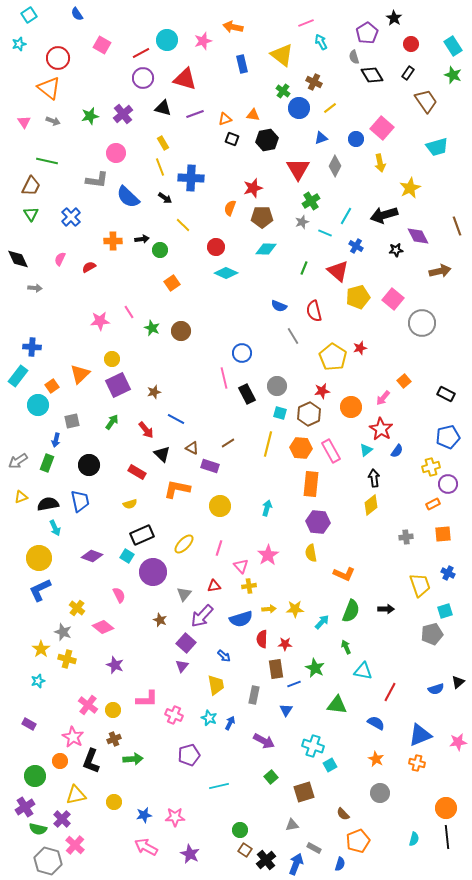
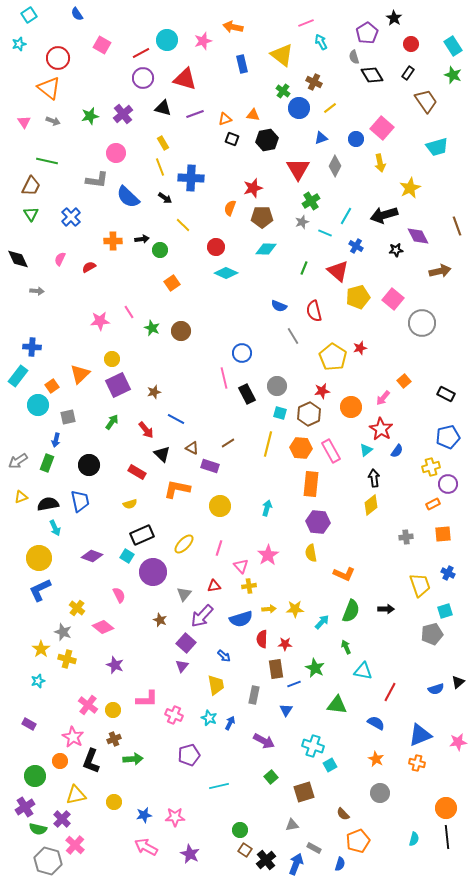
gray arrow at (35, 288): moved 2 px right, 3 px down
gray square at (72, 421): moved 4 px left, 4 px up
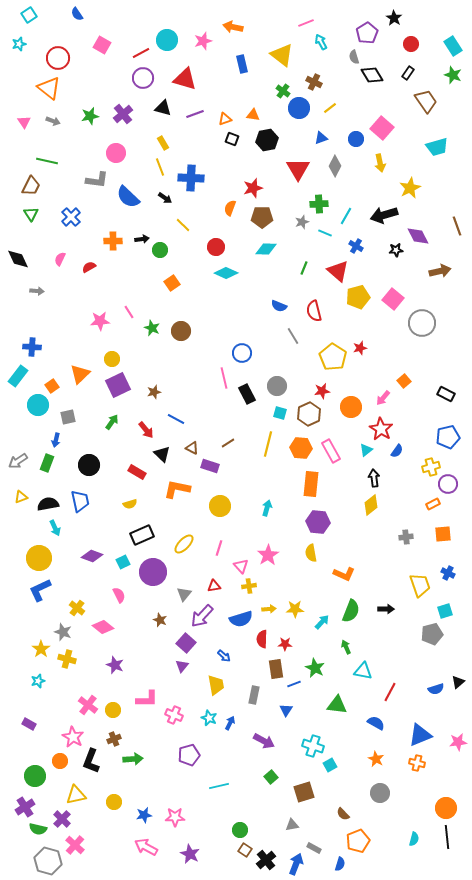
green cross at (311, 201): moved 8 px right, 3 px down; rotated 30 degrees clockwise
cyan square at (127, 556): moved 4 px left, 6 px down; rotated 32 degrees clockwise
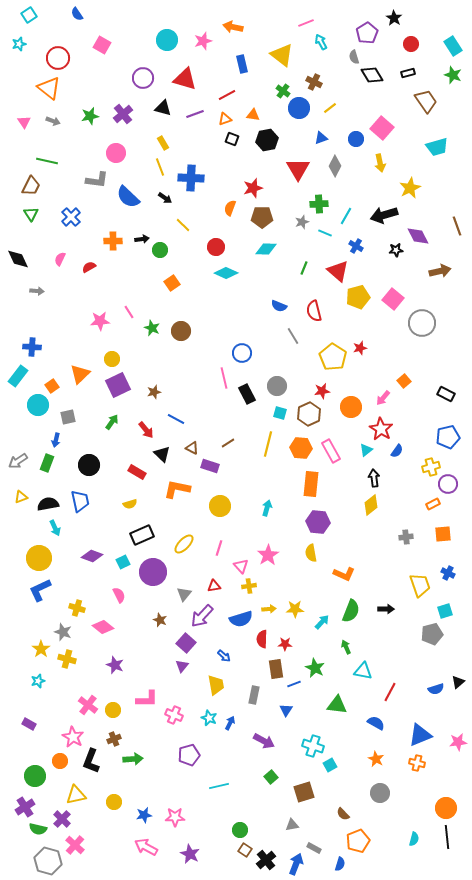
red line at (141, 53): moved 86 px right, 42 px down
black rectangle at (408, 73): rotated 40 degrees clockwise
yellow cross at (77, 608): rotated 21 degrees counterclockwise
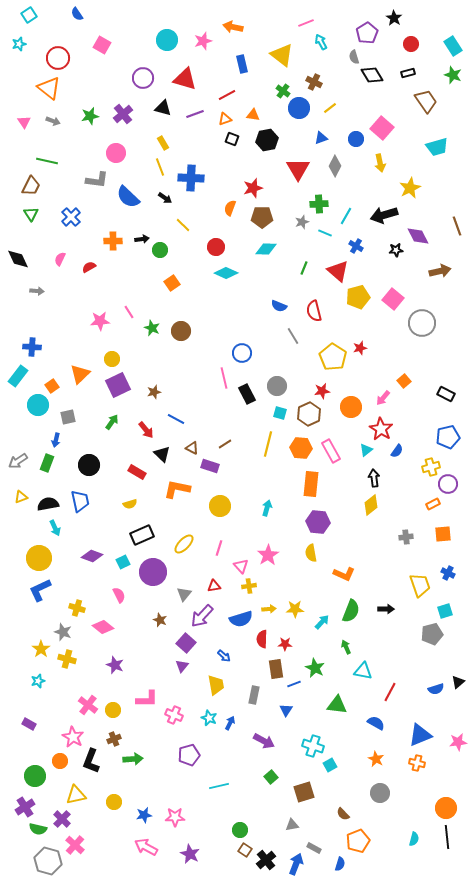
brown line at (228, 443): moved 3 px left, 1 px down
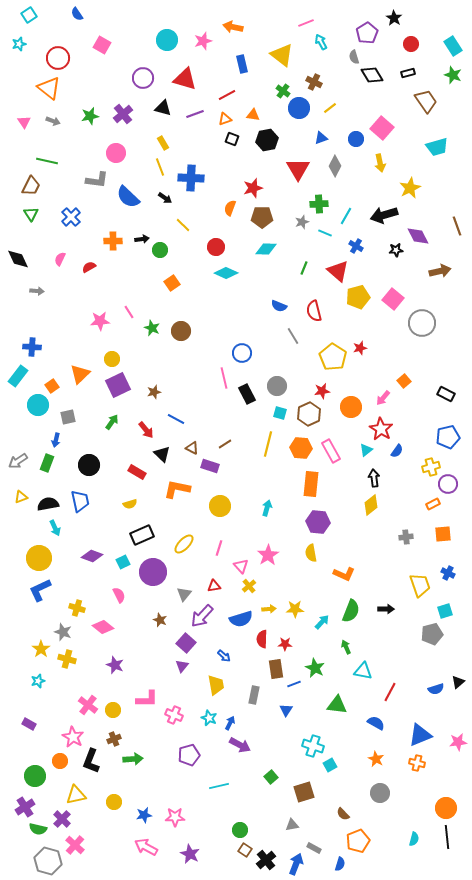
yellow cross at (249, 586): rotated 32 degrees counterclockwise
purple arrow at (264, 741): moved 24 px left, 4 px down
